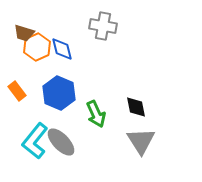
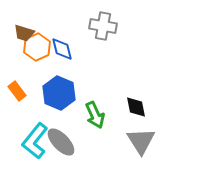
green arrow: moved 1 px left, 1 px down
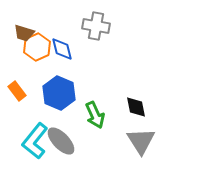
gray cross: moved 7 px left
gray ellipse: moved 1 px up
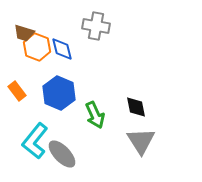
orange hexagon: rotated 16 degrees counterclockwise
gray ellipse: moved 1 px right, 13 px down
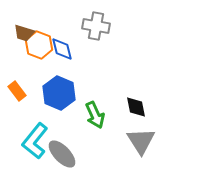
orange hexagon: moved 2 px right, 2 px up
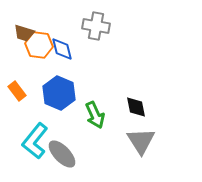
orange hexagon: rotated 12 degrees counterclockwise
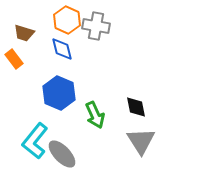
orange hexagon: moved 28 px right, 25 px up; rotated 16 degrees clockwise
orange rectangle: moved 3 px left, 32 px up
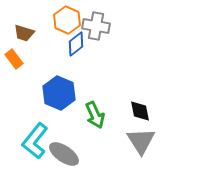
blue diamond: moved 14 px right, 5 px up; rotated 65 degrees clockwise
black diamond: moved 4 px right, 4 px down
gray ellipse: moved 2 px right; rotated 12 degrees counterclockwise
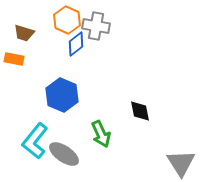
orange rectangle: rotated 42 degrees counterclockwise
blue hexagon: moved 3 px right, 2 px down
green arrow: moved 6 px right, 19 px down
gray triangle: moved 40 px right, 22 px down
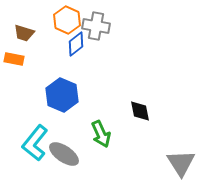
cyan L-shape: moved 2 px down
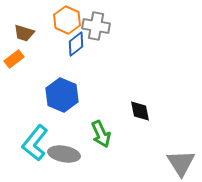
orange rectangle: rotated 48 degrees counterclockwise
gray ellipse: rotated 24 degrees counterclockwise
